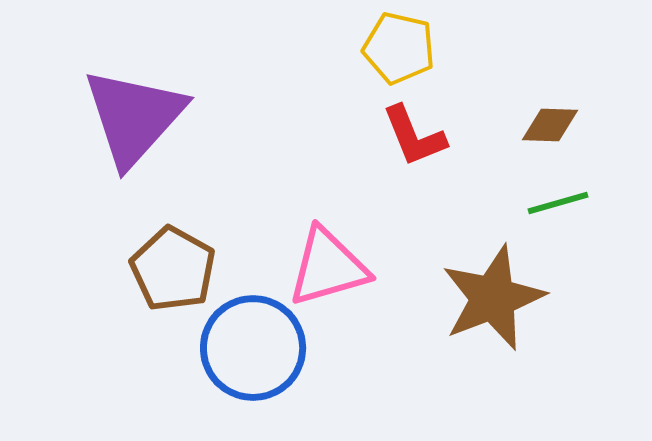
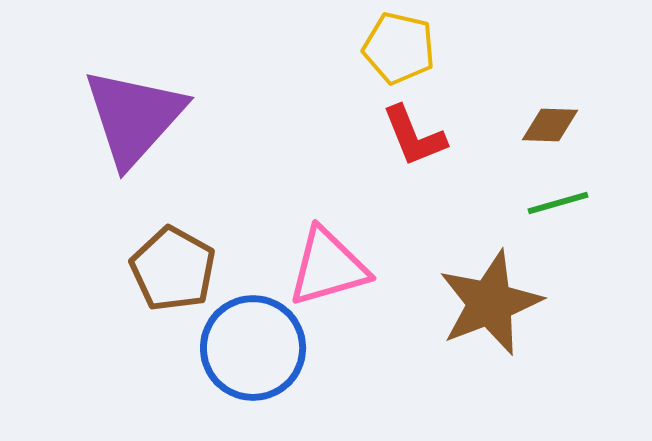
brown star: moved 3 px left, 5 px down
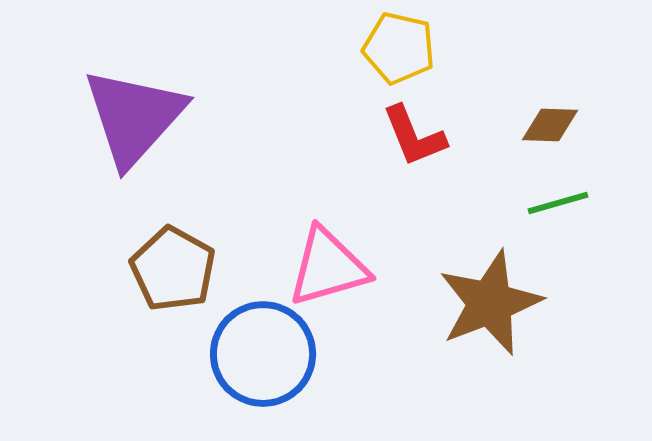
blue circle: moved 10 px right, 6 px down
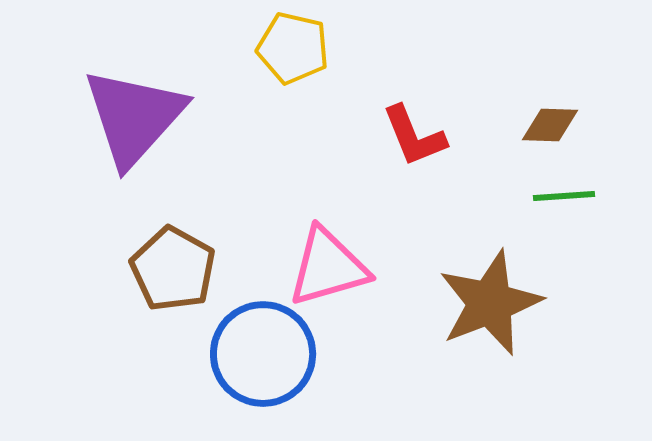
yellow pentagon: moved 106 px left
green line: moved 6 px right, 7 px up; rotated 12 degrees clockwise
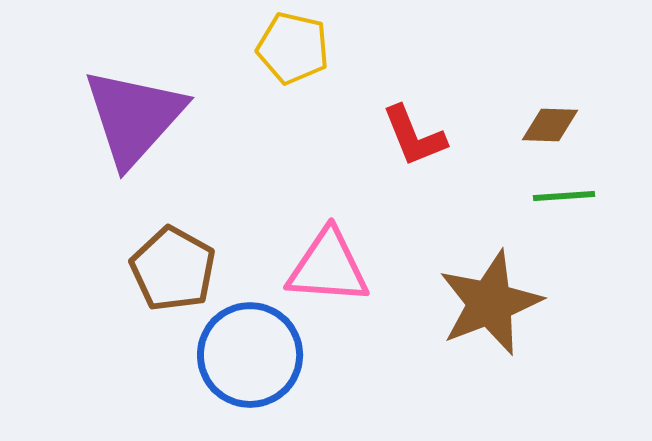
pink triangle: rotated 20 degrees clockwise
blue circle: moved 13 px left, 1 px down
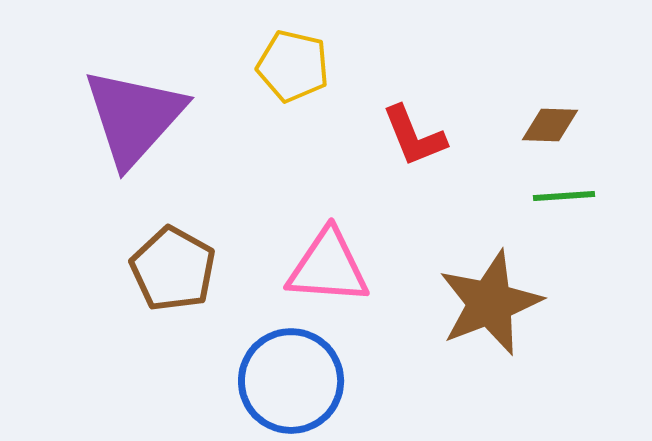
yellow pentagon: moved 18 px down
blue circle: moved 41 px right, 26 px down
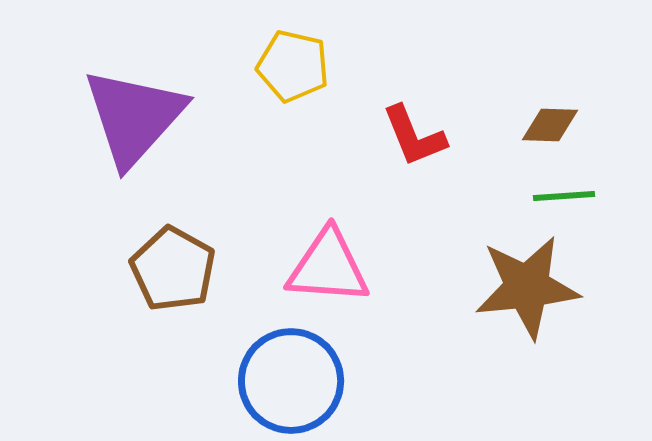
brown star: moved 37 px right, 16 px up; rotated 15 degrees clockwise
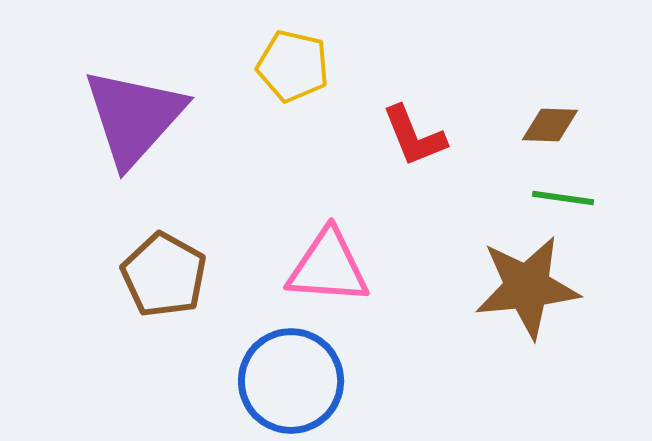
green line: moved 1 px left, 2 px down; rotated 12 degrees clockwise
brown pentagon: moved 9 px left, 6 px down
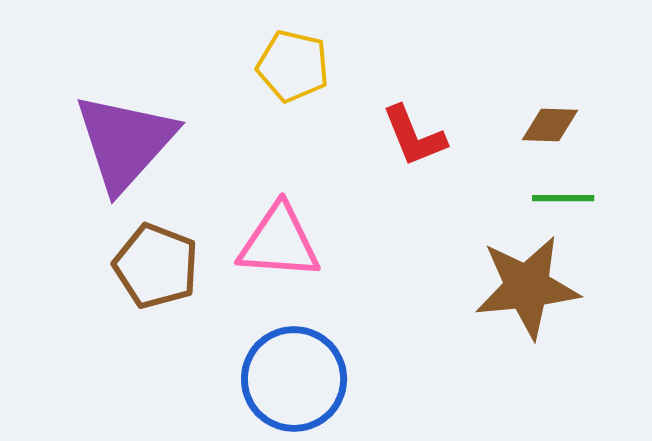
purple triangle: moved 9 px left, 25 px down
green line: rotated 8 degrees counterclockwise
pink triangle: moved 49 px left, 25 px up
brown pentagon: moved 8 px left, 9 px up; rotated 8 degrees counterclockwise
blue circle: moved 3 px right, 2 px up
